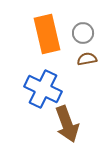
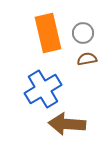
orange rectangle: moved 1 px right, 1 px up
blue cross: rotated 33 degrees clockwise
brown arrow: rotated 114 degrees clockwise
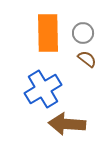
orange rectangle: rotated 12 degrees clockwise
brown semicircle: rotated 48 degrees clockwise
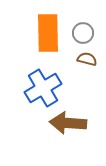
brown semicircle: rotated 24 degrees counterclockwise
blue cross: moved 1 px up
brown arrow: moved 1 px right, 1 px up
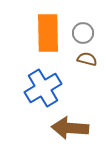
brown arrow: moved 2 px right, 5 px down
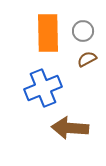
gray circle: moved 2 px up
brown semicircle: rotated 42 degrees counterclockwise
blue cross: rotated 9 degrees clockwise
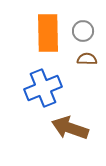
brown semicircle: rotated 30 degrees clockwise
brown arrow: rotated 15 degrees clockwise
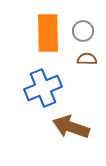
brown arrow: moved 1 px right, 1 px up
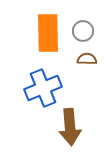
brown arrow: moved 1 px left; rotated 114 degrees counterclockwise
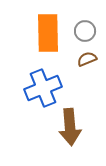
gray circle: moved 2 px right
brown semicircle: rotated 24 degrees counterclockwise
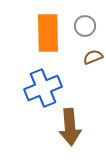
gray circle: moved 5 px up
brown semicircle: moved 6 px right, 2 px up
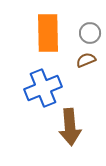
gray circle: moved 5 px right, 7 px down
brown semicircle: moved 7 px left, 3 px down
